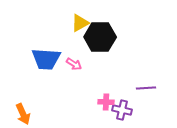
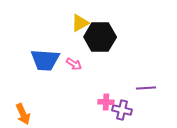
blue trapezoid: moved 1 px left, 1 px down
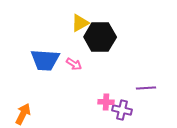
orange arrow: rotated 130 degrees counterclockwise
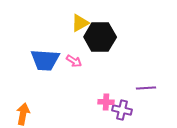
pink arrow: moved 3 px up
orange arrow: rotated 15 degrees counterclockwise
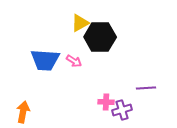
purple cross: rotated 30 degrees counterclockwise
orange arrow: moved 2 px up
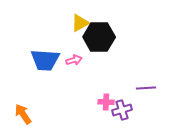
black hexagon: moved 1 px left
pink arrow: moved 1 px up; rotated 49 degrees counterclockwise
orange arrow: moved 2 px down; rotated 45 degrees counterclockwise
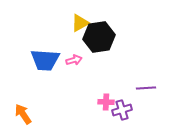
black hexagon: rotated 8 degrees counterclockwise
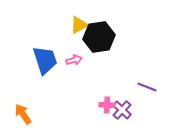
yellow triangle: moved 1 px left, 2 px down
blue trapezoid: rotated 112 degrees counterclockwise
purple line: moved 1 px right, 1 px up; rotated 24 degrees clockwise
pink cross: moved 1 px right, 3 px down
purple cross: rotated 30 degrees counterclockwise
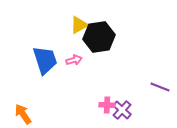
purple line: moved 13 px right
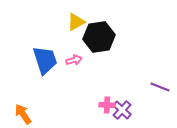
yellow triangle: moved 3 px left, 3 px up
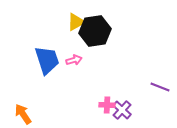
black hexagon: moved 4 px left, 6 px up
blue trapezoid: moved 2 px right
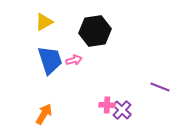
yellow triangle: moved 32 px left
blue trapezoid: moved 3 px right
orange arrow: moved 21 px right; rotated 65 degrees clockwise
